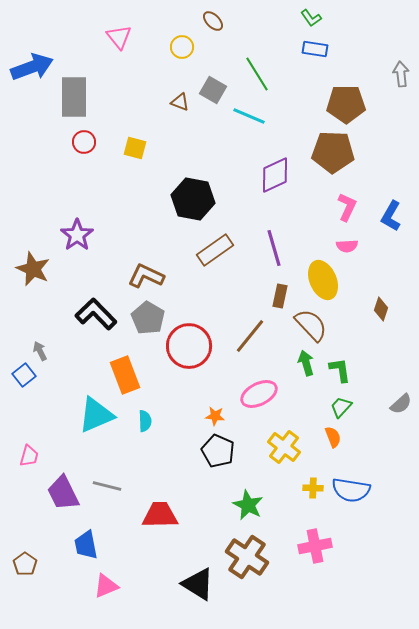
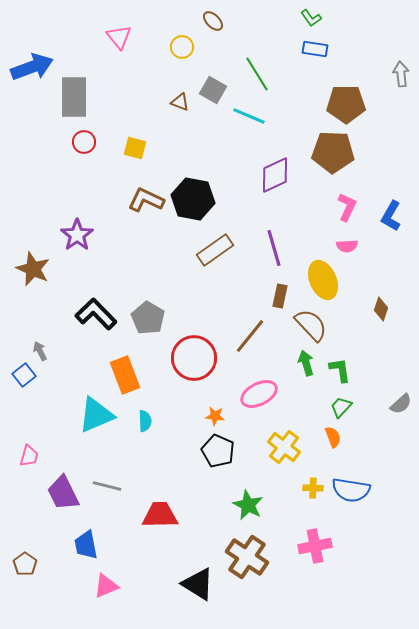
brown L-shape at (146, 276): moved 76 px up
red circle at (189, 346): moved 5 px right, 12 px down
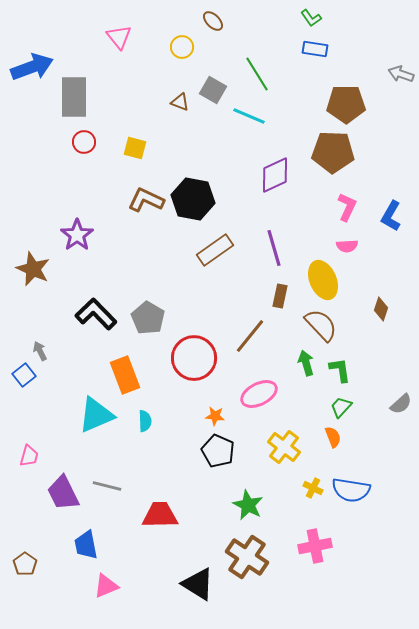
gray arrow at (401, 74): rotated 65 degrees counterclockwise
brown semicircle at (311, 325): moved 10 px right
yellow cross at (313, 488): rotated 24 degrees clockwise
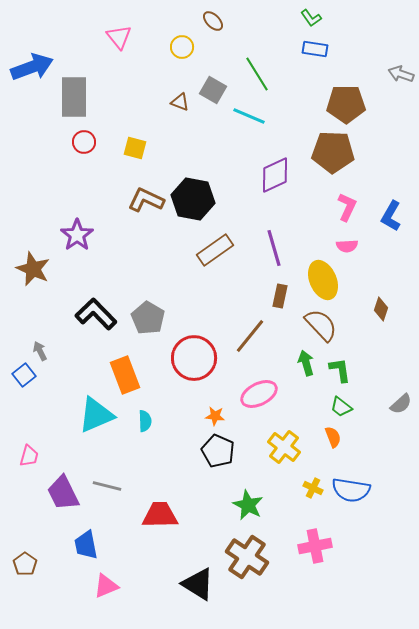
green trapezoid at (341, 407): rotated 95 degrees counterclockwise
